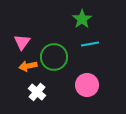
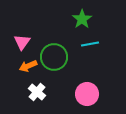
orange arrow: rotated 12 degrees counterclockwise
pink circle: moved 9 px down
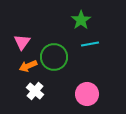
green star: moved 1 px left, 1 px down
white cross: moved 2 px left, 1 px up
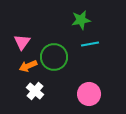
green star: rotated 24 degrees clockwise
pink circle: moved 2 px right
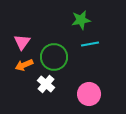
orange arrow: moved 4 px left, 1 px up
white cross: moved 11 px right, 7 px up
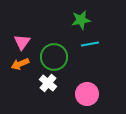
orange arrow: moved 4 px left, 1 px up
white cross: moved 2 px right, 1 px up
pink circle: moved 2 px left
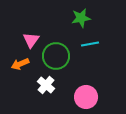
green star: moved 2 px up
pink triangle: moved 9 px right, 2 px up
green circle: moved 2 px right, 1 px up
white cross: moved 2 px left, 2 px down
pink circle: moved 1 px left, 3 px down
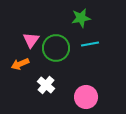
green circle: moved 8 px up
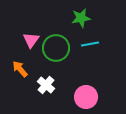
orange arrow: moved 5 px down; rotated 72 degrees clockwise
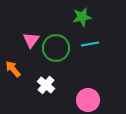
green star: moved 1 px right, 1 px up
orange arrow: moved 7 px left
pink circle: moved 2 px right, 3 px down
